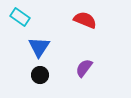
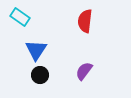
red semicircle: moved 1 px down; rotated 105 degrees counterclockwise
blue triangle: moved 3 px left, 3 px down
purple semicircle: moved 3 px down
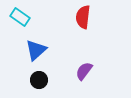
red semicircle: moved 2 px left, 4 px up
blue triangle: rotated 15 degrees clockwise
black circle: moved 1 px left, 5 px down
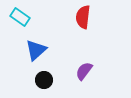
black circle: moved 5 px right
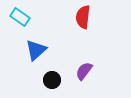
black circle: moved 8 px right
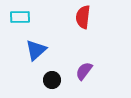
cyan rectangle: rotated 36 degrees counterclockwise
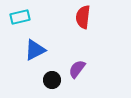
cyan rectangle: rotated 12 degrees counterclockwise
blue triangle: moved 1 px left; rotated 15 degrees clockwise
purple semicircle: moved 7 px left, 2 px up
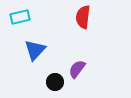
blue triangle: rotated 20 degrees counterclockwise
black circle: moved 3 px right, 2 px down
